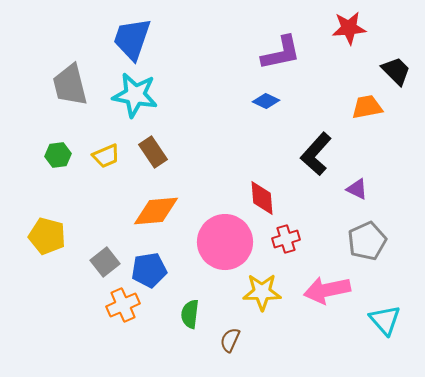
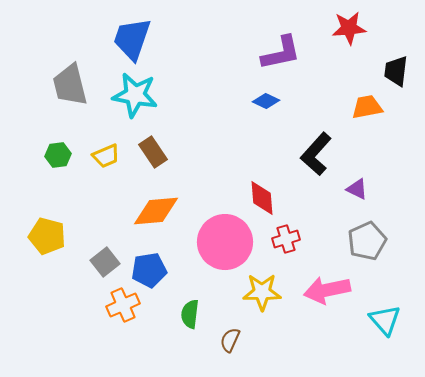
black trapezoid: rotated 128 degrees counterclockwise
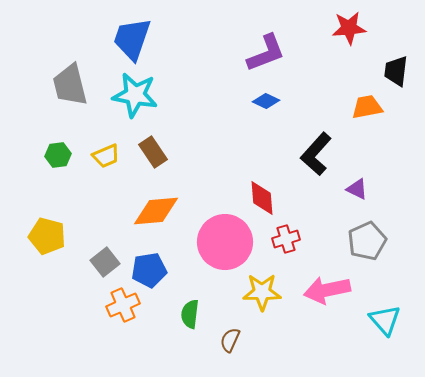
purple L-shape: moved 15 px left; rotated 9 degrees counterclockwise
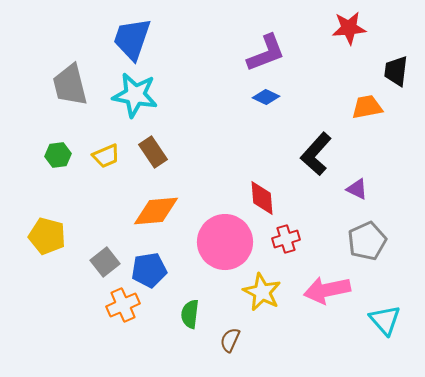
blue diamond: moved 4 px up
yellow star: rotated 27 degrees clockwise
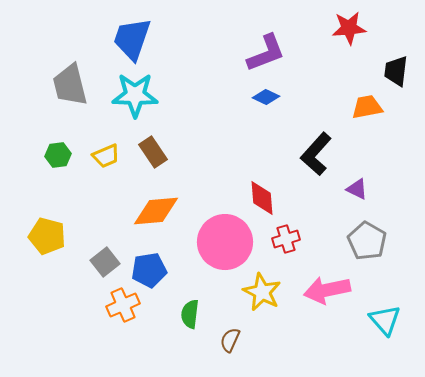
cyan star: rotated 9 degrees counterclockwise
gray pentagon: rotated 18 degrees counterclockwise
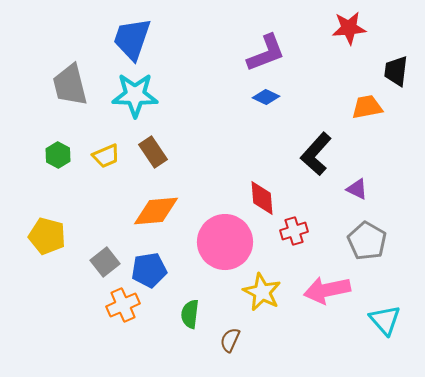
green hexagon: rotated 25 degrees counterclockwise
red cross: moved 8 px right, 8 px up
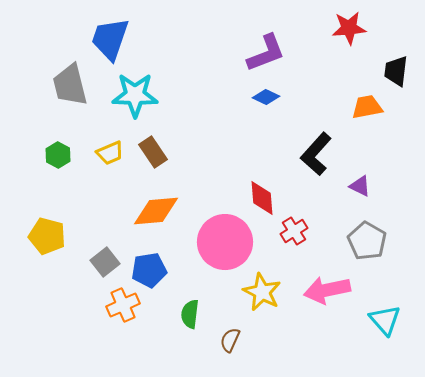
blue trapezoid: moved 22 px left
yellow trapezoid: moved 4 px right, 3 px up
purple triangle: moved 3 px right, 3 px up
red cross: rotated 16 degrees counterclockwise
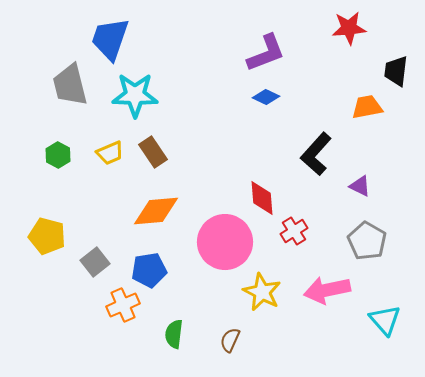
gray square: moved 10 px left
green semicircle: moved 16 px left, 20 px down
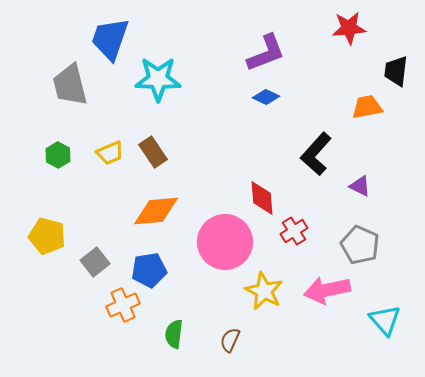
cyan star: moved 23 px right, 16 px up
gray pentagon: moved 7 px left, 4 px down; rotated 6 degrees counterclockwise
yellow star: moved 2 px right, 1 px up
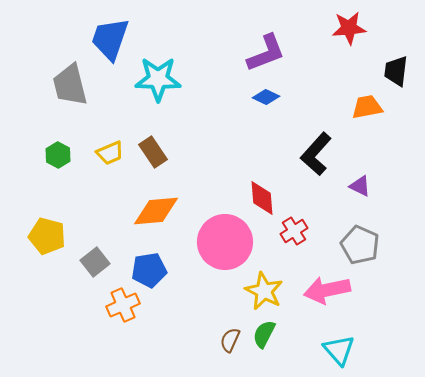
cyan triangle: moved 46 px left, 30 px down
green semicircle: moved 90 px right; rotated 20 degrees clockwise
